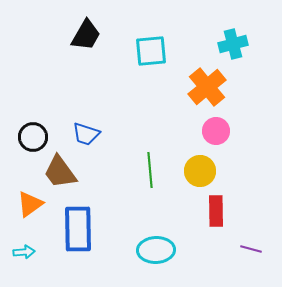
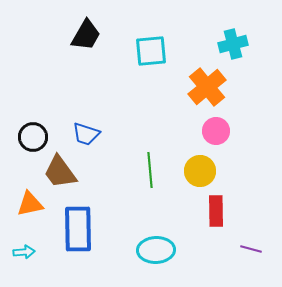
orange triangle: rotated 24 degrees clockwise
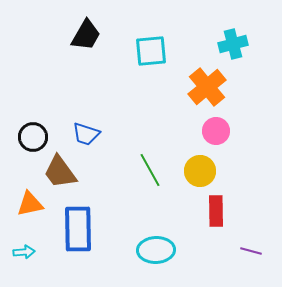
green line: rotated 24 degrees counterclockwise
purple line: moved 2 px down
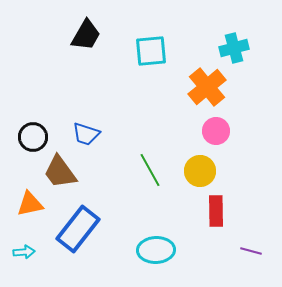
cyan cross: moved 1 px right, 4 px down
blue rectangle: rotated 39 degrees clockwise
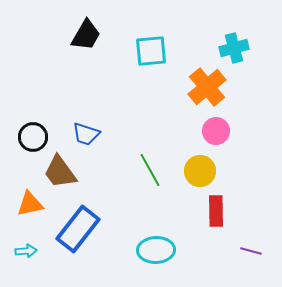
cyan arrow: moved 2 px right, 1 px up
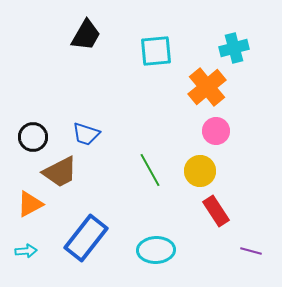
cyan square: moved 5 px right
brown trapezoid: rotated 81 degrees counterclockwise
orange triangle: rotated 16 degrees counterclockwise
red rectangle: rotated 32 degrees counterclockwise
blue rectangle: moved 8 px right, 9 px down
